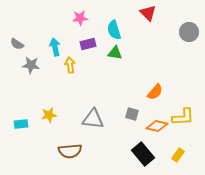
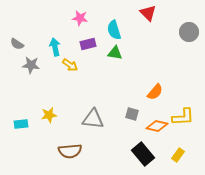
pink star: rotated 14 degrees clockwise
yellow arrow: rotated 133 degrees clockwise
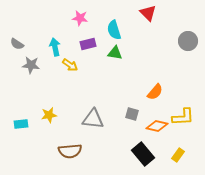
gray circle: moved 1 px left, 9 px down
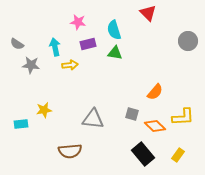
pink star: moved 2 px left, 4 px down
yellow arrow: rotated 42 degrees counterclockwise
yellow star: moved 5 px left, 5 px up
orange diamond: moved 2 px left; rotated 30 degrees clockwise
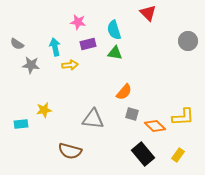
orange semicircle: moved 31 px left
brown semicircle: rotated 20 degrees clockwise
